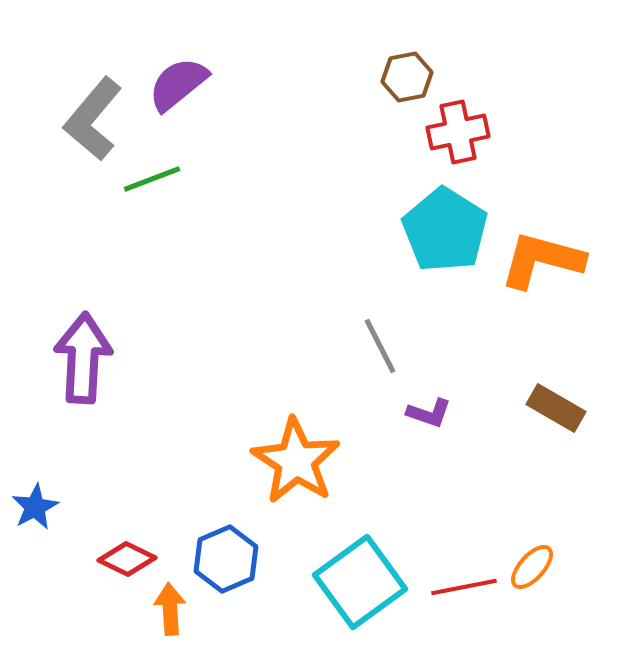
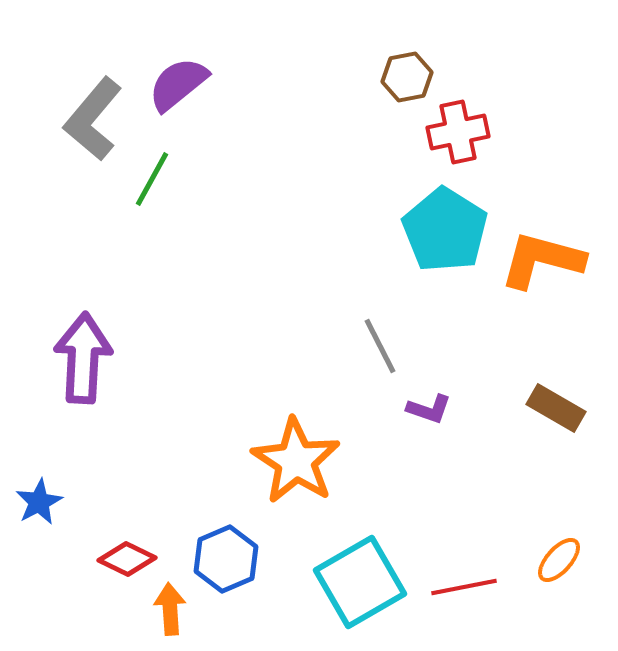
green line: rotated 40 degrees counterclockwise
purple L-shape: moved 4 px up
blue star: moved 4 px right, 5 px up
orange ellipse: moved 27 px right, 7 px up
cyan square: rotated 6 degrees clockwise
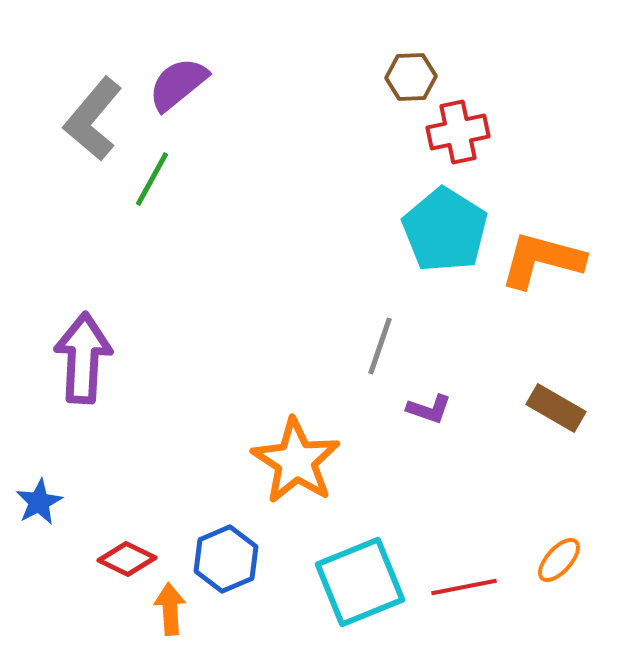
brown hexagon: moved 4 px right; rotated 9 degrees clockwise
gray line: rotated 46 degrees clockwise
cyan square: rotated 8 degrees clockwise
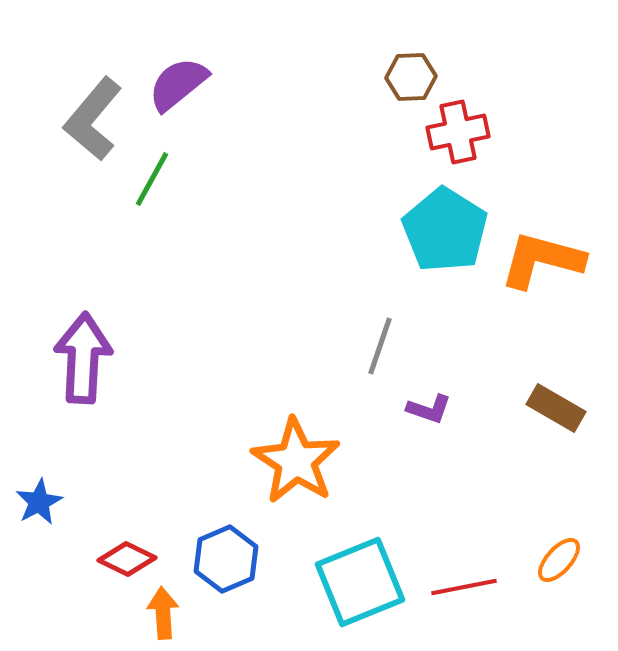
orange arrow: moved 7 px left, 4 px down
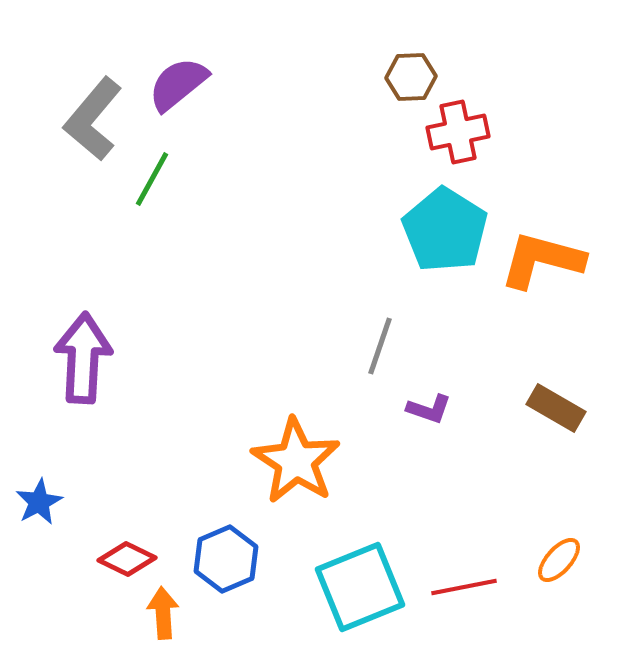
cyan square: moved 5 px down
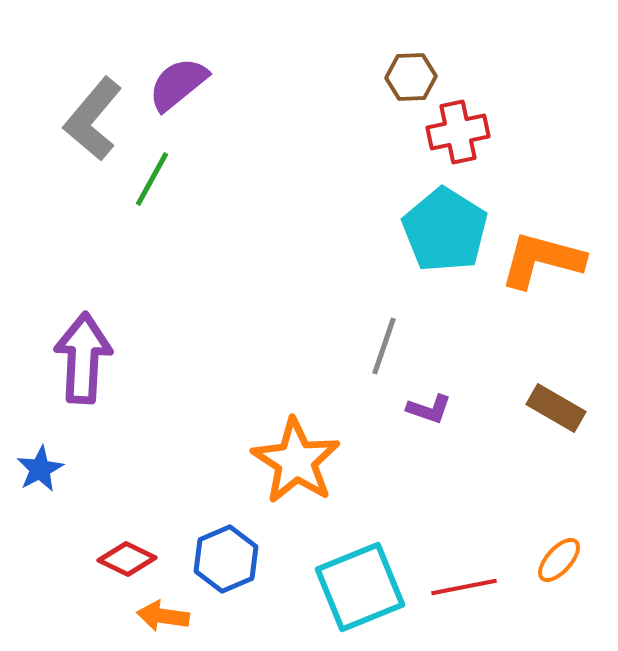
gray line: moved 4 px right
blue star: moved 1 px right, 33 px up
orange arrow: moved 3 px down; rotated 78 degrees counterclockwise
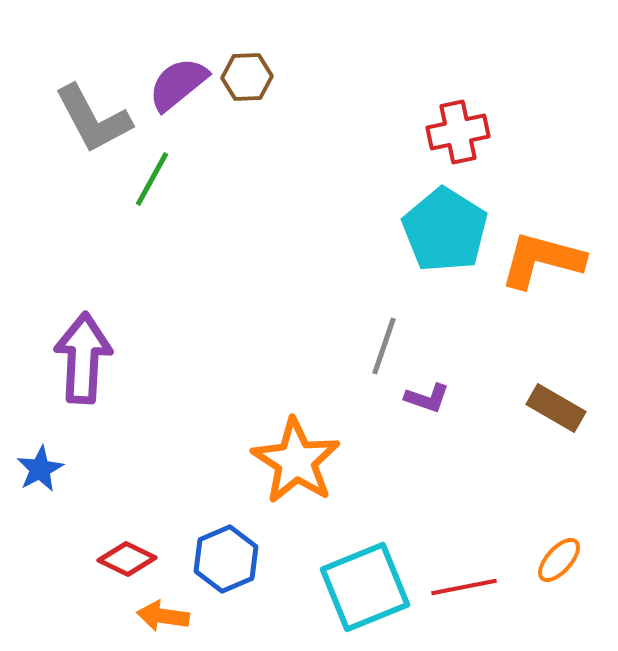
brown hexagon: moved 164 px left
gray L-shape: rotated 68 degrees counterclockwise
purple L-shape: moved 2 px left, 11 px up
cyan square: moved 5 px right
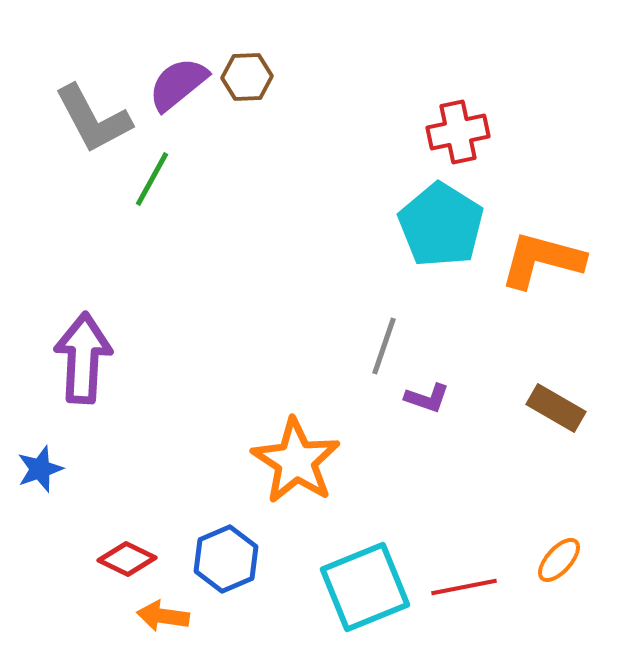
cyan pentagon: moved 4 px left, 5 px up
blue star: rotated 9 degrees clockwise
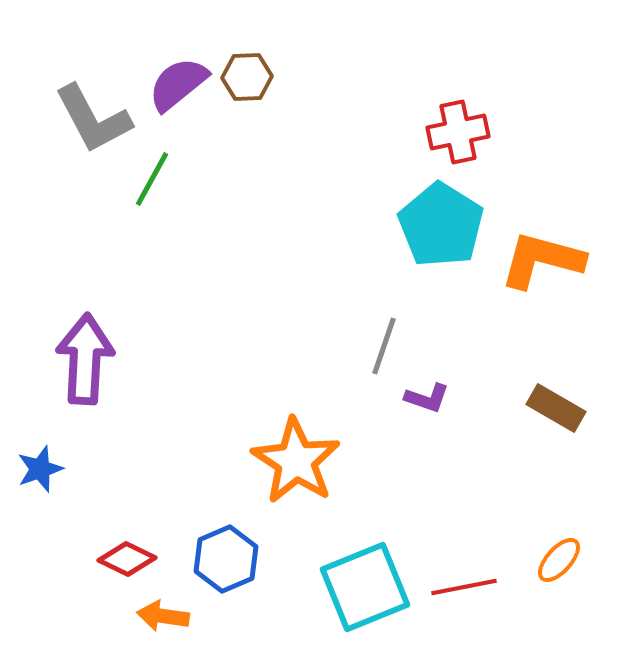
purple arrow: moved 2 px right, 1 px down
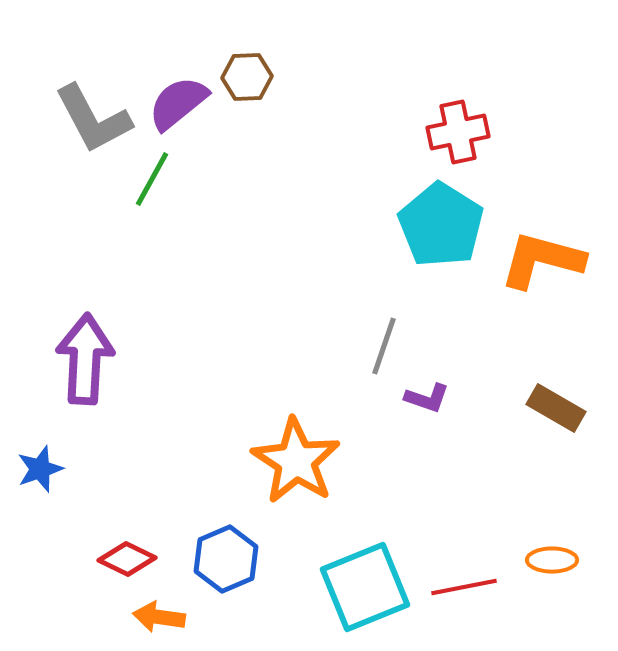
purple semicircle: moved 19 px down
orange ellipse: moved 7 px left; rotated 48 degrees clockwise
orange arrow: moved 4 px left, 1 px down
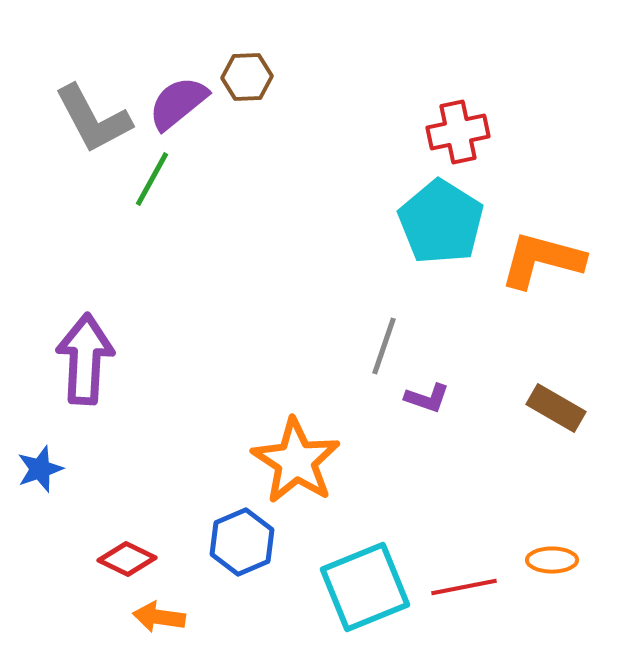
cyan pentagon: moved 3 px up
blue hexagon: moved 16 px right, 17 px up
